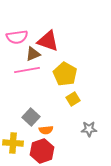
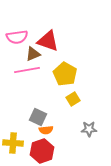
gray square: moved 7 px right; rotated 18 degrees counterclockwise
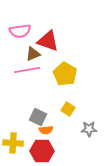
pink semicircle: moved 3 px right, 6 px up
yellow square: moved 5 px left, 10 px down; rotated 24 degrees counterclockwise
red hexagon: rotated 20 degrees clockwise
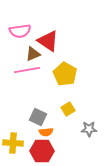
red triangle: rotated 15 degrees clockwise
yellow square: rotated 24 degrees clockwise
orange semicircle: moved 2 px down
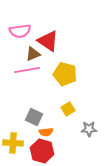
yellow pentagon: rotated 15 degrees counterclockwise
gray square: moved 4 px left
red hexagon: rotated 15 degrees clockwise
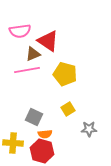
orange semicircle: moved 1 px left, 2 px down
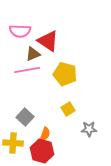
pink semicircle: rotated 10 degrees clockwise
gray square: moved 9 px left; rotated 18 degrees clockwise
orange semicircle: rotated 64 degrees counterclockwise
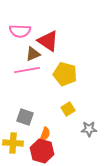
gray square: rotated 24 degrees counterclockwise
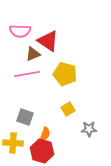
pink line: moved 4 px down
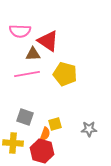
brown triangle: rotated 21 degrees clockwise
yellow square: moved 13 px left, 15 px down; rotated 16 degrees clockwise
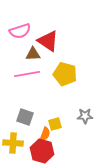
pink semicircle: rotated 20 degrees counterclockwise
gray star: moved 4 px left, 13 px up
